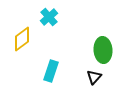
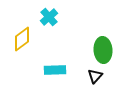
cyan rectangle: moved 4 px right, 1 px up; rotated 70 degrees clockwise
black triangle: moved 1 px right, 1 px up
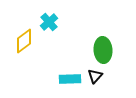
cyan cross: moved 5 px down
yellow diamond: moved 2 px right, 2 px down
cyan rectangle: moved 15 px right, 9 px down
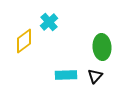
green ellipse: moved 1 px left, 3 px up
cyan rectangle: moved 4 px left, 4 px up
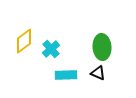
cyan cross: moved 2 px right, 27 px down
black triangle: moved 3 px right, 3 px up; rotated 49 degrees counterclockwise
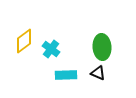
cyan cross: rotated 12 degrees counterclockwise
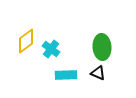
yellow diamond: moved 2 px right
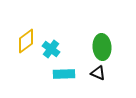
cyan rectangle: moved 2 px left, 1 px up
